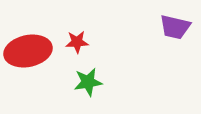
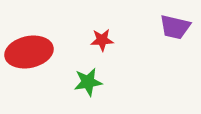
red star: moved 25 px right, 2 px up
red ellipse: moved 1 px right, 1 px down
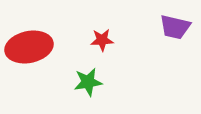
red ellipse: moved 5 px up
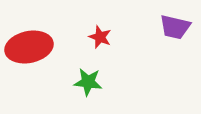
red star: moved 2 px left, 3 px up; rotated 25 degrees clockwise
green star: rotated 16 degrees clockwise
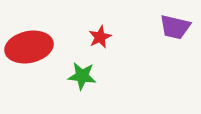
red star: rotated 25 degrees clockwise
green star: moved 6 px left, 6 px up
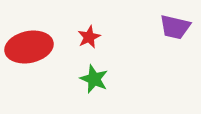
red star: moved 11 px left
green star: moved 12 px right, 3 px down; rotated 16 degrees clockwise
